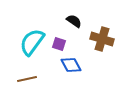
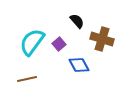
black semicircle: moved 3 px right; rotated 14 degrees clockwise
purple square: rotated 32 degrees clockwise
blue diamond: moved 8 px right
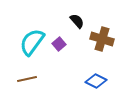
blue diamond: moved 17 px right, 16 px down; rotated 35 degrees counterclockwise
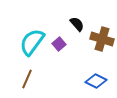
black semicircle: moved 3 px down
brown line: rotated 54 degrees counterclockwise
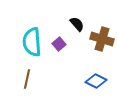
cyan semicircle: rotated 40 degrees counterclockwise
brown line: rotated 12 degrees counterclockwise
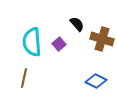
brown line: moved 3 px left, 1 px up
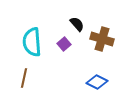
purple square: moved 5 px right
blue diamond: moved 1 px right, 1 px down
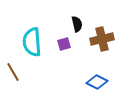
black semicircle: rotated 28 degrees clockwise
brown cross: rotated 30 degrees counterclockwise
purple square: rotated 24 degrees clockwise
brown line: moved 11 px left, 6 px up; rotated 42 degrees counterclockwise
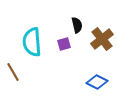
black semicircle: moved 1 px down
brown cross: rotated 25 degrees counterclockwise
